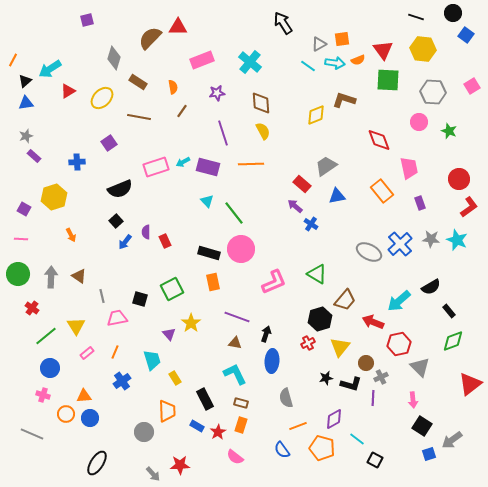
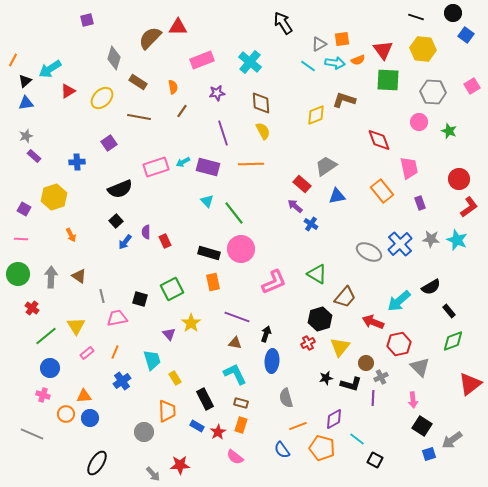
brown trapezoid at (345, 300): moved 3 px up
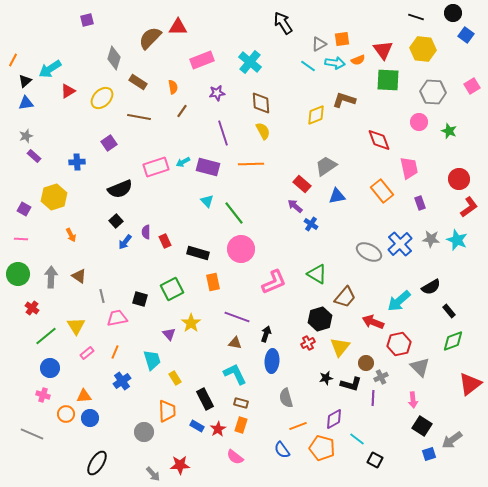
black rectangle at (209, 253): moved 11 px left
red star at (218, 432): moved 3 px up
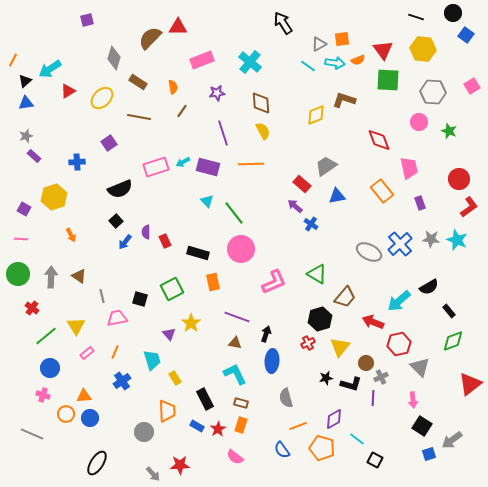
black semicircle at (431, 287): moved 2 px left
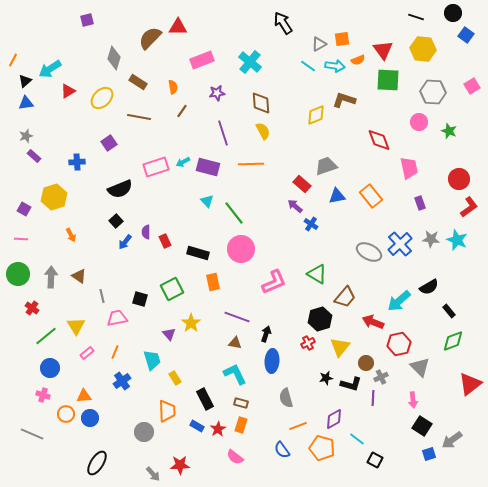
cyan arrow at (335, 63): moved 3 px down
gray trapezoid at (326, 166): rotated 15 degrees clockwise
orange rectangle at (382, 191): moved 11 px left, 5 px down
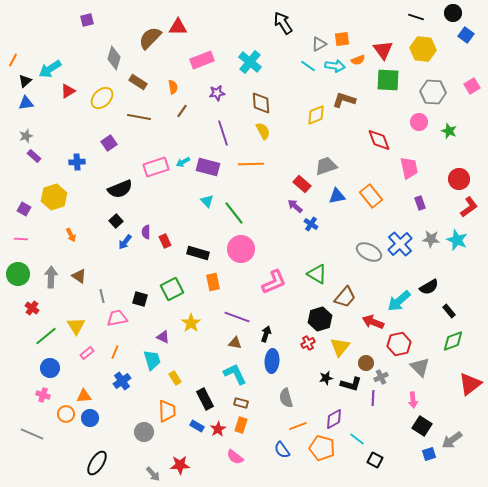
purple triangle at (169, 334): moved 6 px left, 3 px down; rotated 24 degrees counterclockwise
